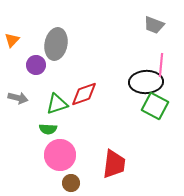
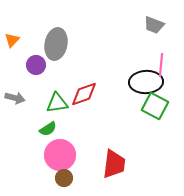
gray arrow: moved 3 px left
green triangle: moved 1 px up; rotated 10 degrees clockwise
green semicircle: rotated 36 degrees counterclockwise
brown circle: moved 7 px left, 5 px up
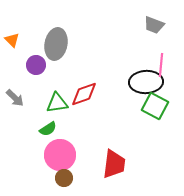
orange triangle: rotated 28 degrees counterclockwise
gray arrow: rotated 30 degrees clockwise
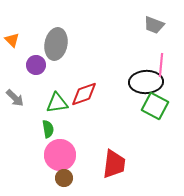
green semicircle: rotated 66 degrees counterclockwise
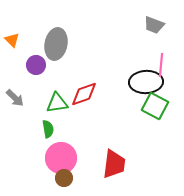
pink circle: moved 1 px right, 3 px down
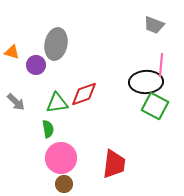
orange triangle: moved 12 px down; rotated 28 degrees counterclockwise
gray arrow: moved 1 px right, 4 px down
brown circle: moved 6 px down
